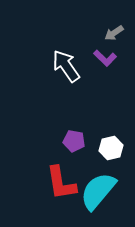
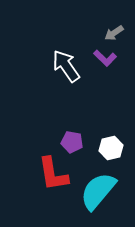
purple pentagon: moved 2 px left, 1 px down
red L-shape: moved 8 px left, 9 px up
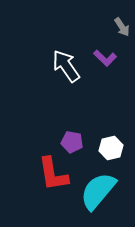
gray arrow: moved 8 px right, 6 px up; rotated 90 degrees counterclockwise
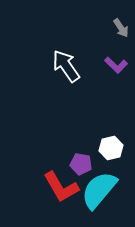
gray arrow: moved 1 px left, 1 px down
purple L-shape: moved 11 px right, 7 px down
purple pentagon: moved 9 px right, 22 px down
red L-shape: moved 8 px right, 13 px down; rotated 21 degrees counterclockwise
cyan semicircle: moved 1 px right, 1 px up
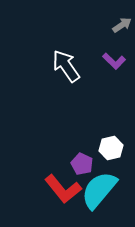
gray arrow: moved 1 px right, 3 px up; rotated 90 degrees counterclockwise
purple L-shape: moved 2 px left, 4 px up
purple pentagon: moved 1 px right; rotated 15 degrees clockwise
red L-shape: moved 2 px right, 2 px down; rotated 9 degrees counterclockwise
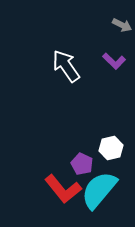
gray arrow: rotated 60 degrees clockwise
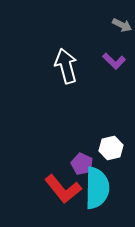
white arrow: rotated 20 degrees clockwise
cyan semicircle: moved 2 px left, 2 px up; rotated 141 degrees clockwise
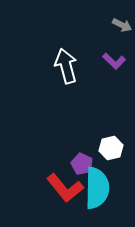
red L-shape: moved 2 px right, 1 px up
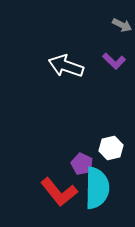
white arrow: rotated 56 degrees counterclockwise
red L-shape: moved 6 px left, 4 px down
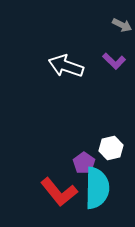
purple pentagon: moved 2 px right, 1 px up; rotated 10 degrees clockwise
